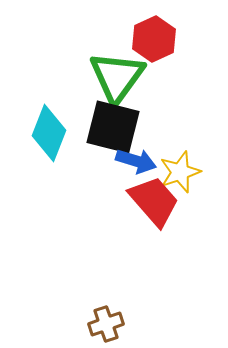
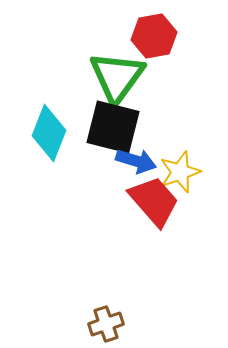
red hexagon: moved 3 px up; rotated 15 degrees clockwise
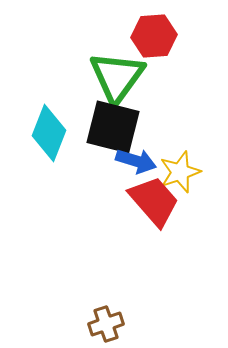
red hexagon: rotated 6 degrees clockwise
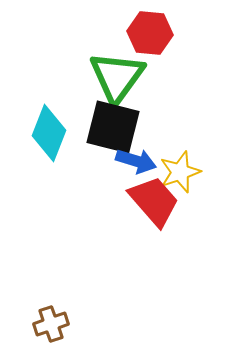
red hexagon: moved 4 px left, 3 px up; rotated 9 degrees clockwise
brown cross: moved 55 px left
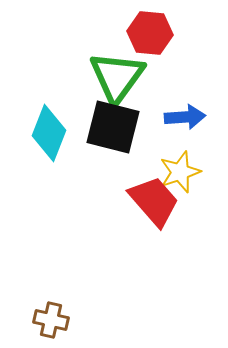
blue arrow: moved 49 px right, 44 px up; rotated 21 degrees counterclockwise
brown cross: moved 4 px up; rotated 32 degrees clockwise
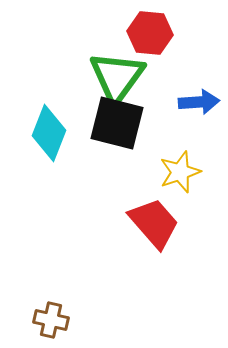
blue arrow: moved 14 px right, 15 px up
black square: moved 4 px right, 4 px up
red trapezoid: moved 22 px down
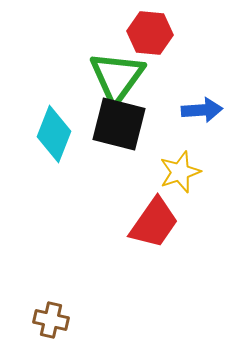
blue arrow: moved 3 px right, 8 px down
black square: moved 2 px right, 1 px down
cyan diamond: moved 5 px right, 1 px down
red trapezoid: rotated 76 degrees clockwise
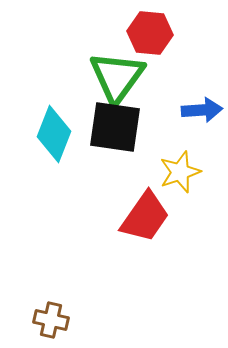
black square: moved 4 px left, 3 px down; rotated 6 degrees counterclockwise
red trapezoid: moved 9 px left, 6 px up
